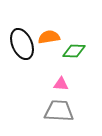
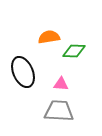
black ellipse: moved 1 px right, 28 px down
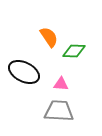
orange semicircle: rotated 65 degrees clockwise
black ellipse: moved 1 px right; rotated 40 degrees counterclockwise
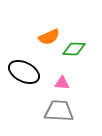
orange semicircle: rotated 100 degrees clockwise
green diamond: moved 2 px up
pink triangle: moved 1 px right, 1 px up
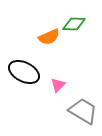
green diamond: moved 25 px up
pink triangle: moved 4 px left, 2 px down; rotated 49 degrees counterclockwise
gray trapezoid: moved 24 px right; rotated 28 degrees clockwise
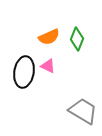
green diamond: moved 3 px right, 15 px down; rotated 70 degrees counterclockwise
black ellipse: rotated 72 degrees clockwise
pink triangle: moved 10 px left, 19 px up; rotated 49 degrees counterclockwise
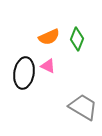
black ellipse: moved 1 px down
gray trapezoid: moved 4 px up
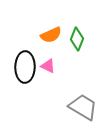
orange semicircle: moved 2 px right, 2 px up
black ellipse: moved 1 px right, 6 px up; rotated 8 degrees counterclockwise
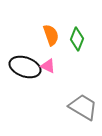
orange semicircle: rotated 85 degrees counterclockwise
black ellipse: rotated 72 degrees counterclockwise
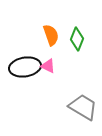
black ellipse: rotated 28 degrees counterclockwise
